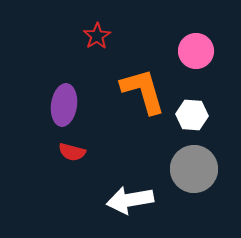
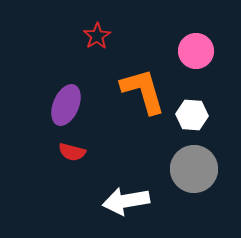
purple ellipse: moved 2 px right; rotated 15 degrees clockwise
white arrow: moved 4 px left, 1 px down
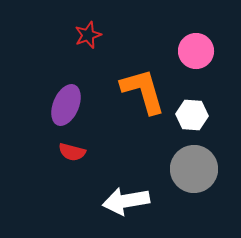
red star: moved 9 px left, 1 px up; rotated 12 degrees clockwise
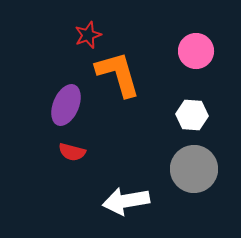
orange L-shape: moved 25 px left, 17 px up
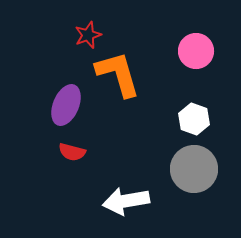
white hexagon: moved 2 px right, 4 px down; rotated 16 degrees clockwise
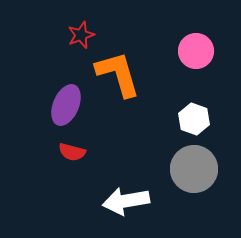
red star: moved 7 px left
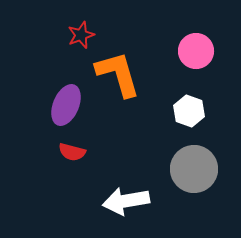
white hexagon: moved 5 px left, 8 px up
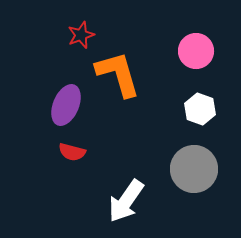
white hexagon: moved 11 px right, 2 px up
white arrow: rotated 45 degrees counterclockwise
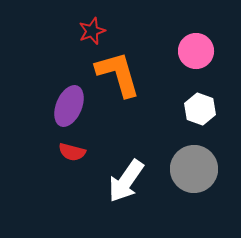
red star: moved 11 px right, 4 px up
purple ellipse: moved 3 px right, 1 px down
white arrow: moved 20 px up
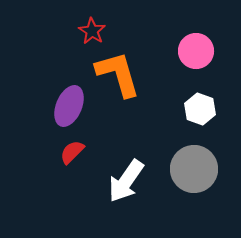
red star: rotated 20 degrees counterclockwise
red semicircle: rotated 120 degrees clockwise
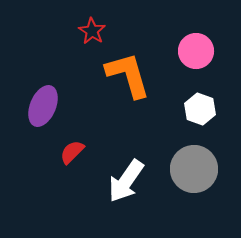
orange L-shape: moved 10 px right, 1 px down
purple ellipse: moved 26 px left
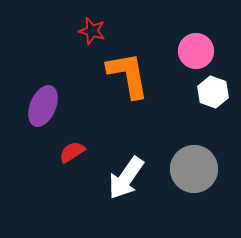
red star: rotated 16 degrees counterclockwise
orange L-shape: rotated 6 degrees clockwise
white hexagon: moved 13 px right, 17 px up
red semicircle: rotated 12 degrees clockwise
white arrow: moved 3 px up
